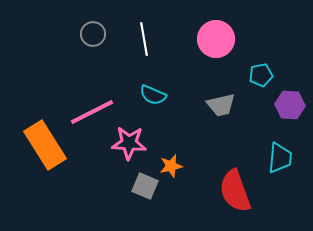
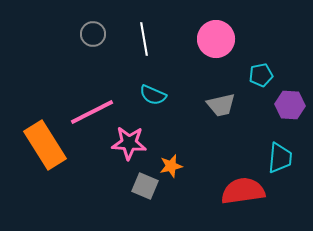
red semicircle: moved 8 px right; rotated 102 degrees clockwise
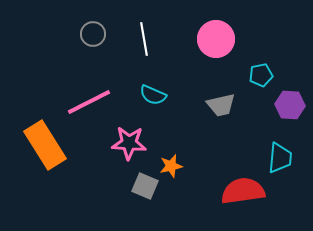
pink line: moved 3 px left, 10 px up
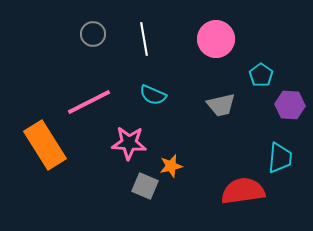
cyan pentagon: rotated 25 degrees counterclockwise
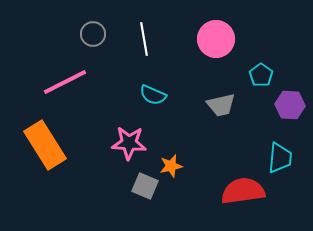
pink line: moved 24 px left, 20 px up
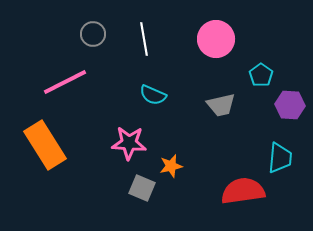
gray square: moved 3 px left, 2 px down
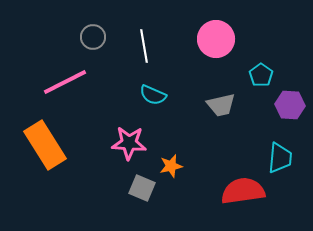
gray circle: moved 3 px down
white line: moved 7 px down
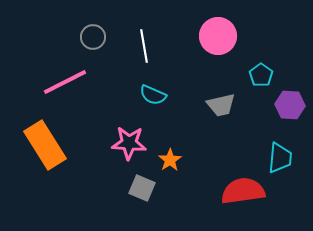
pink circle: moved 2 px right, 3 px up
orange star: moved 1 px left, 6 px up; rotated 20 degrees counterclockwise
